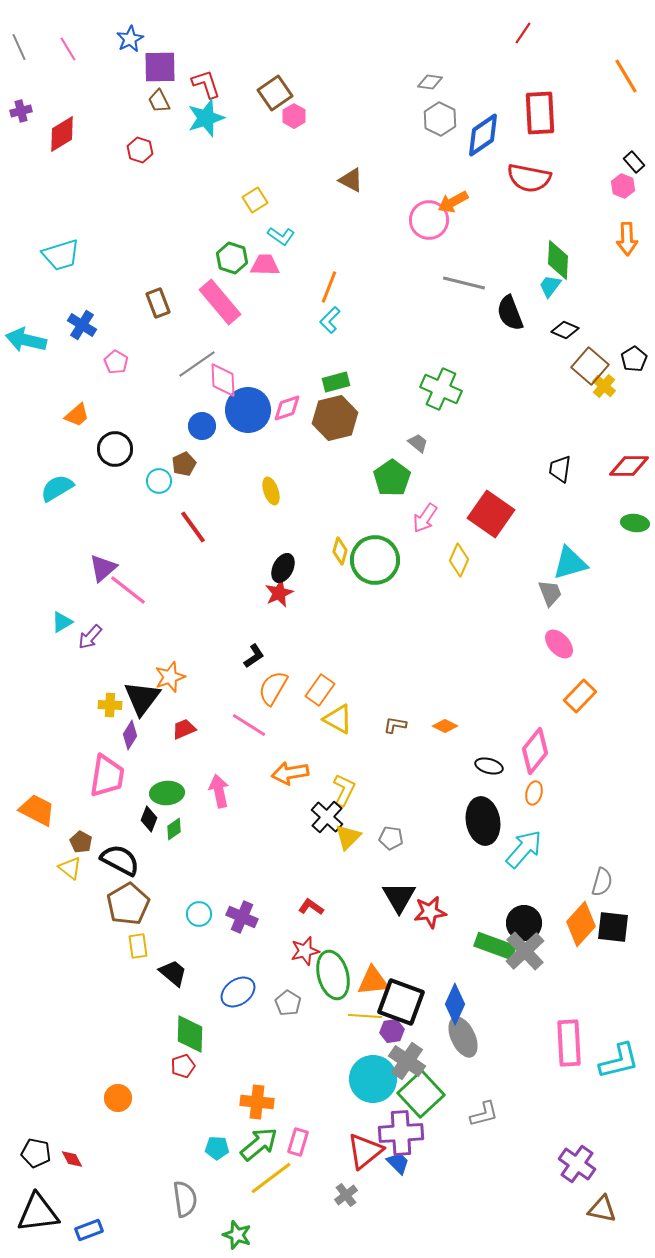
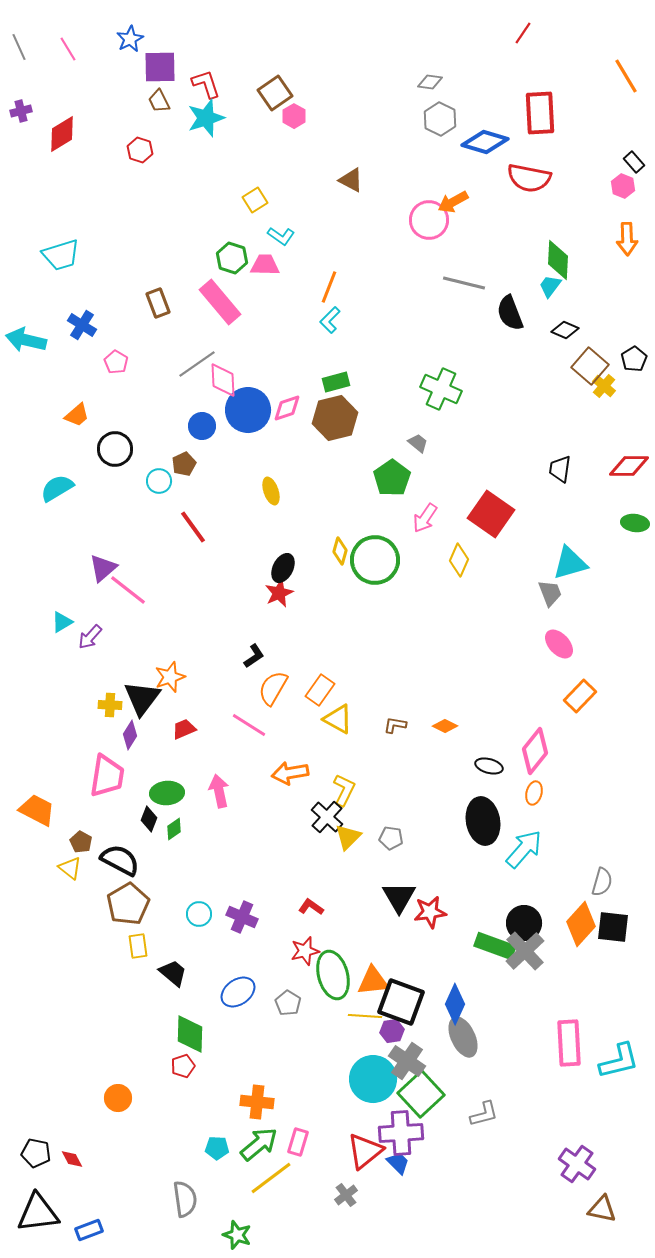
blue diamond at (483, 135): moved 2 px right, 7 px down; rotated 51 degrees clockwise
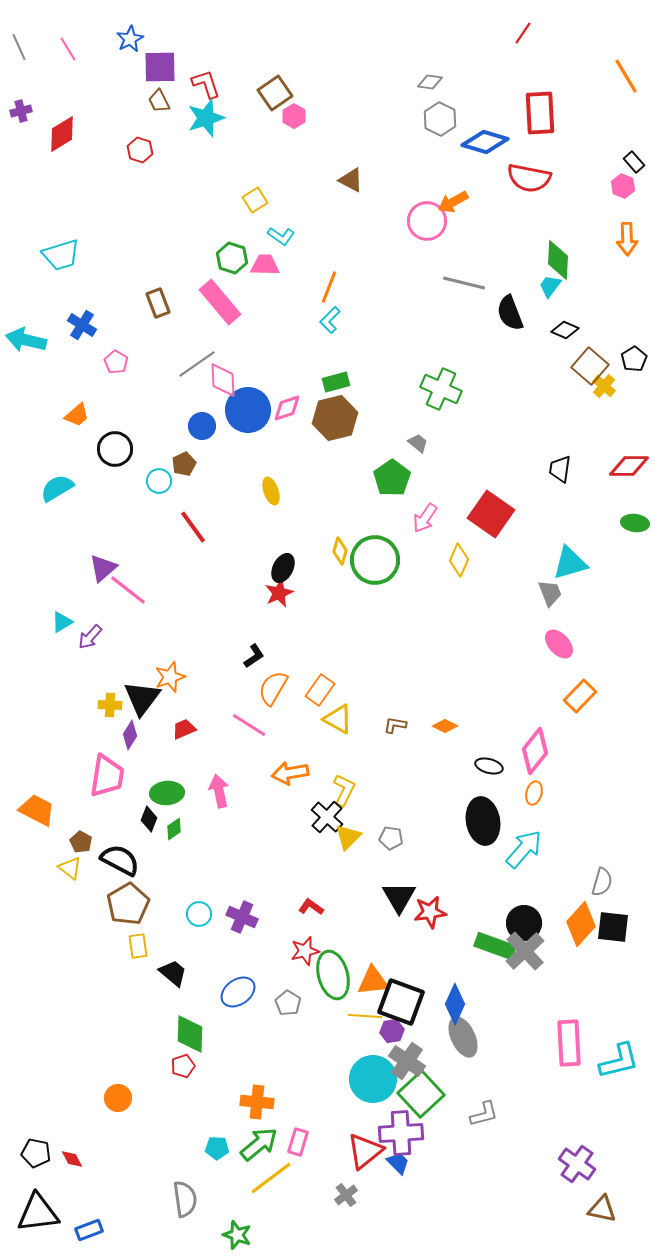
pink circle at (429, 220): moved 2 px left, 1 px down
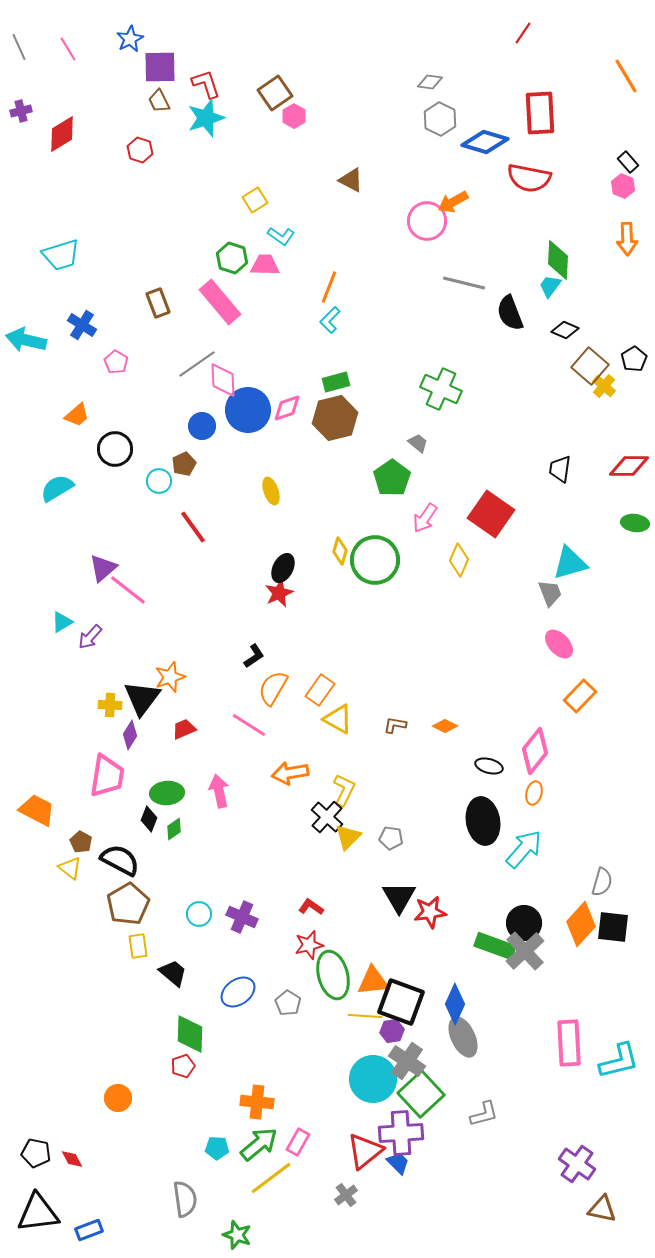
black rectangle at (634, 162): moved 6 px left
red star at (305, 951): moved 4 px right, 6 px up
pink rectangle at (298, 1142): rotated 12 degrees clockwise
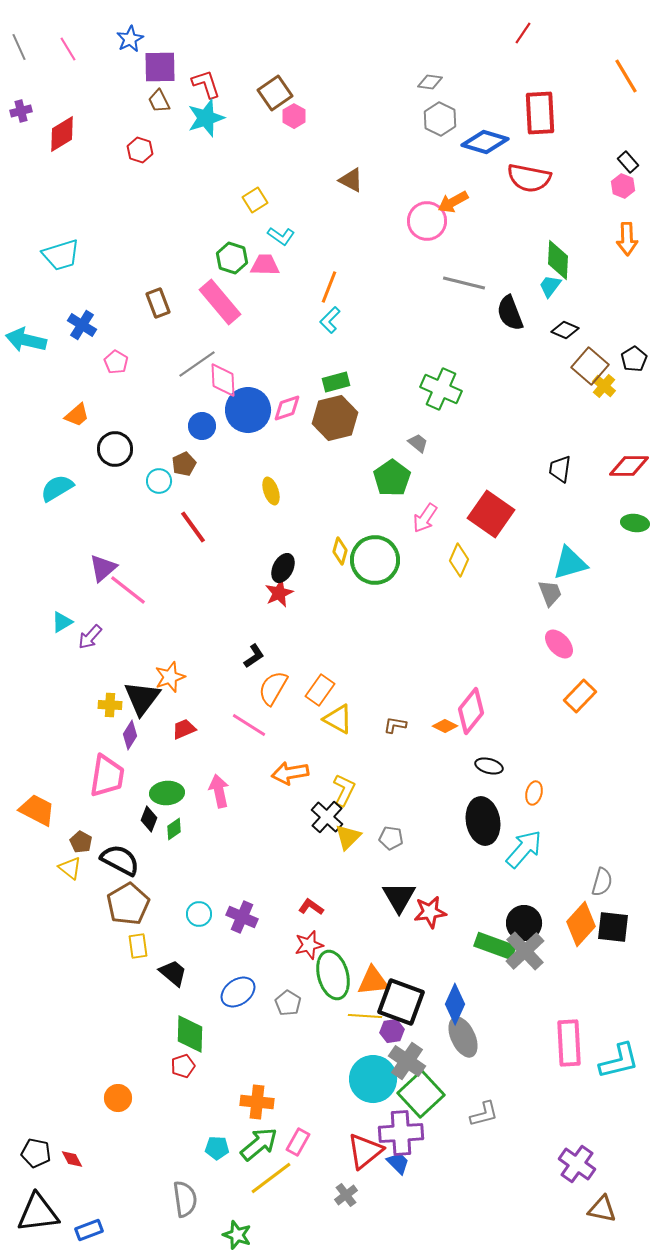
pink diamond at (535, 751): moved 64 px left, 40 px up
